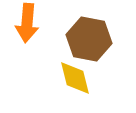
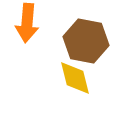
brown hexagon: moved 3 px left, 2 px down
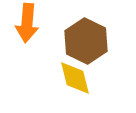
brown hexagon: rotated 15 degrees clockwise
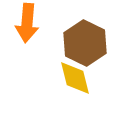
brown hexagon: moved 1 px left, 2 px down
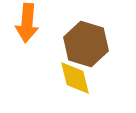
brown hexagon: moved 1 px right, 1 px down; rotated 9 degrees counterclockwise
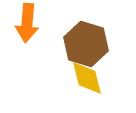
yellow diamond: moved 12 px right
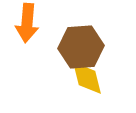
brown hexagon: moved 5 px left, 3 px down; rotated 21 degrees counterclockwise
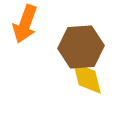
orange arrow: moved 2 px left, 1 px down; rotated 15 degrees clockwise
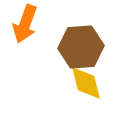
yellow diamond: moved 1 px left, 5 px down
